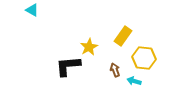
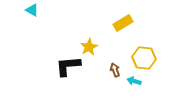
yellow rectangle: moved 13 px up; rotated 24 degrees clockwise
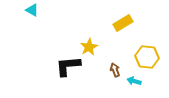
yellow hexagon: moved 3 px right, 1 px up
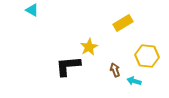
yellow hexagon: moved 1 px up
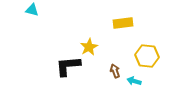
cyan triangle: rotated 16 degrees counterclockwise
yellow rectangle: rotated 24 degrees clockwise
brown arrow: moved 1 px down
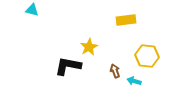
yellow rectangle: moved 3 px right, 3 px up
black L-shape: rotated 16 degrees clockwise
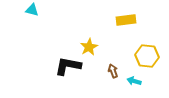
brown arrow: moved 2 px left
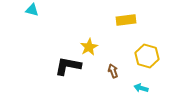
yellow hexagon: rotated 10 degrees clockwise
cyan arrow: moved 7 px right, 7 px down
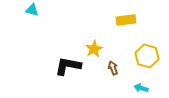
yellow star: moved 5 px right, 2 px down
brown arrow: moved 3 px up
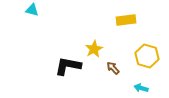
brown arrow: rotated 24 degrees counterclockwise
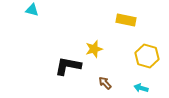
yellow rectangle: rotated 18 degrees clockwise
yellow star: rotated 12 degrees clockwise
brown arrow: moved 8 px left, 15 px down
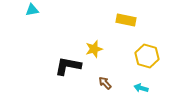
cyan triangle: rotated 24 degrees counterclockwise
